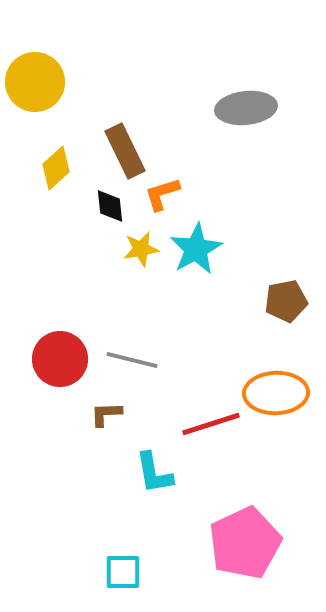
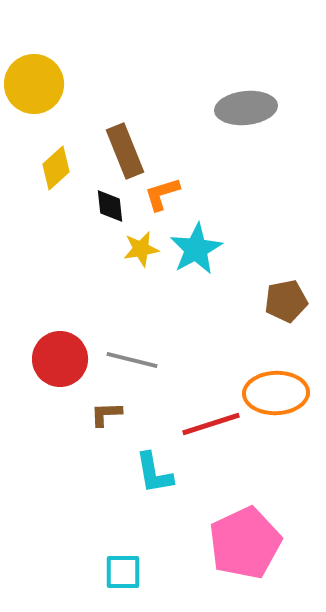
yellow circle: moved 1 px left, 2 px down
brown rectangle: rotated 4 degrees clockwise
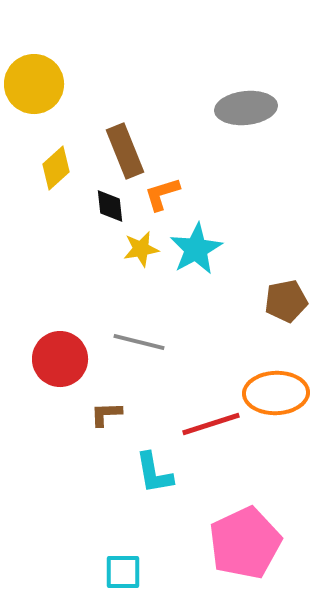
gray line: moved 7 px right, 18 px up
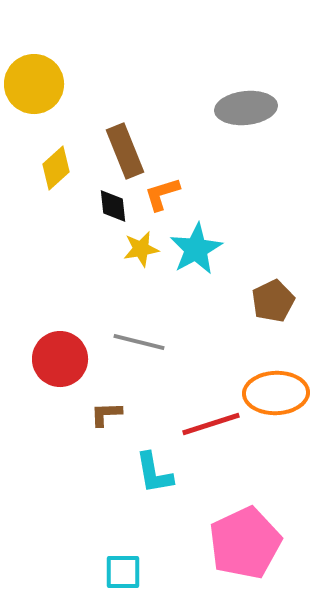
black diamond: moved 3 px right
brown pentagon: moved 13 px left; rotated 15 degrees counterclockwise
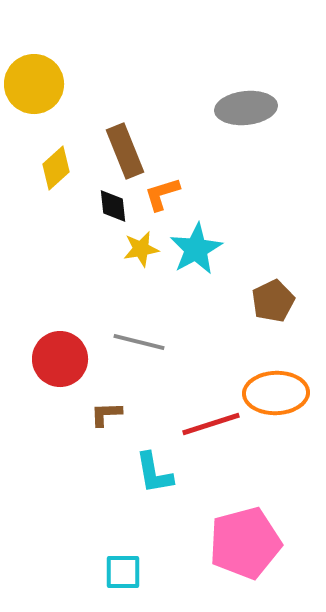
pink pentagon: rotated 10 degrees clockwise
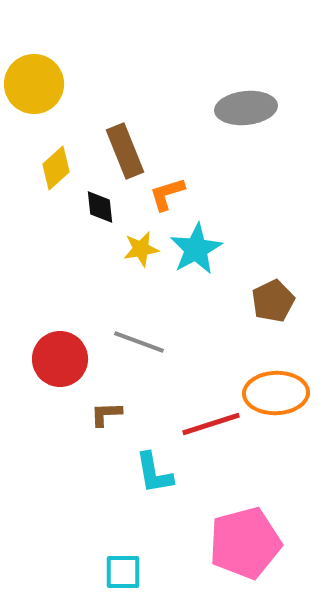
orange L-shape: moved 5 px right
black diamond: moved 13 px left, 1 px down
gray line: rotated 6 degrees clockwise
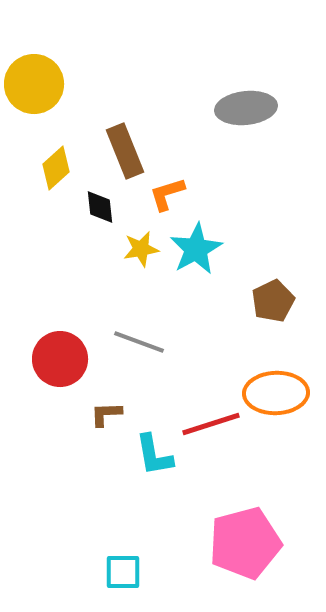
cyan L-shape: moved 18 px up
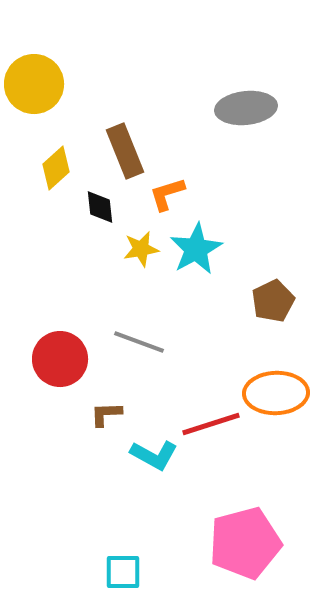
cyan L-shape: rotated 51 degrees counterclockwise
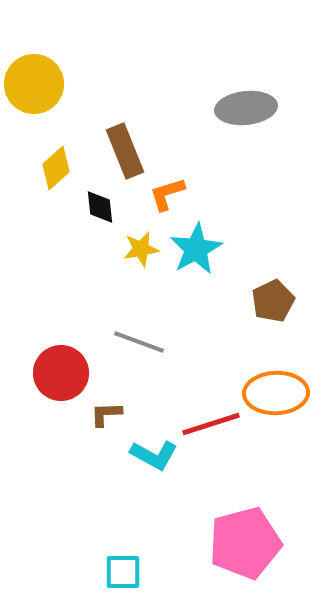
red circle: moved 1 px right, 14 px down
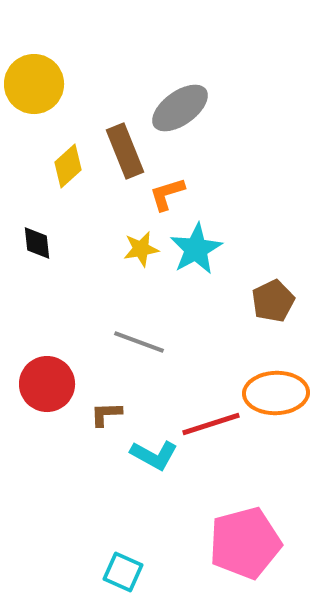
gray ellipse: moved 66 px left; rotated 30 degrees counterclockwise
yellow diamond: moved 12 px right, 2 px up
black diamond: moved 63 px left, 36 px down
red circle: moved 14 px left, 11 px down
cyan square: rotated 24 degrees clockwise
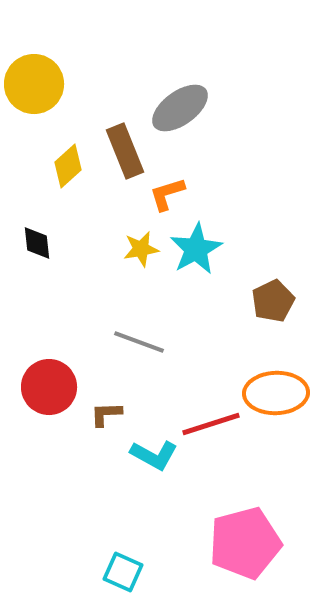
red circle: moved 2 px right, 3 px down
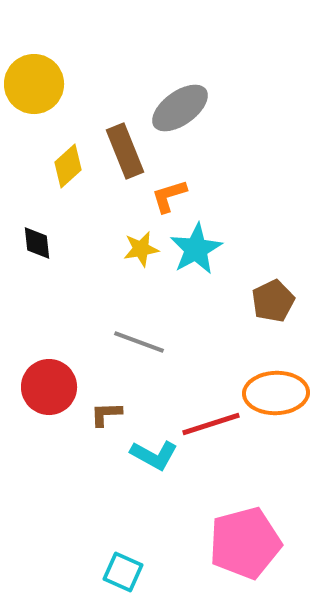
orange L-shape: moved 2 px right, 2 px down
